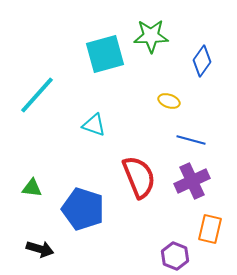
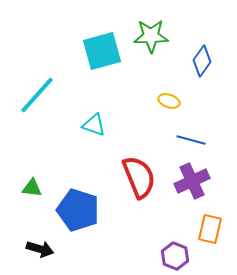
cyan square: moved 3 px left, 3 px up
blue pentagon: moved 5 px left, 1 px down
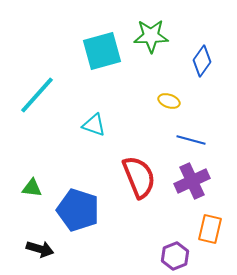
purple hexagon: rotated 16 degrees clockwise
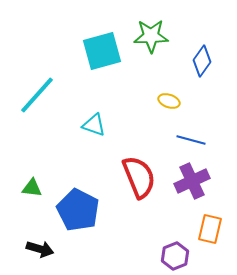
blue pentagon: rotated 9 degrees clockwise
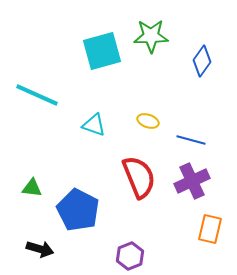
cyan line: rotated 72 degrees clockwise
yellow ellipse: moved 21 px left, 20 px down
purple hexagon: moved 45 px left
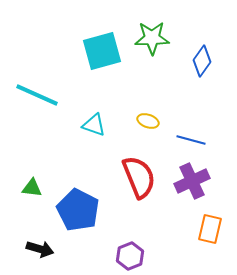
green star: moved 1 px right, 2 px down
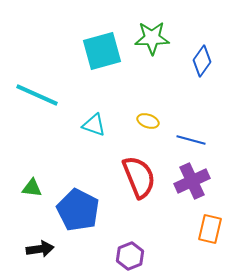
black arrow: rotated 24 degrees counterclockwise
